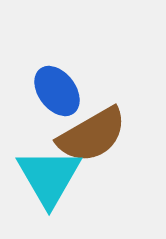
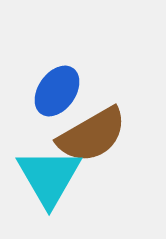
blue ellipse: rotated 72 degrees clockwise
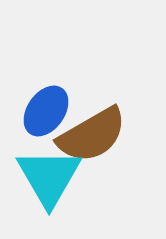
blue ellipse: moved 11 px left, 20 px down
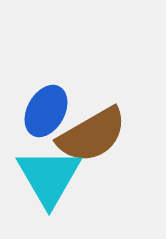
blue ellipse: rotated 6 degrees counterclockwise
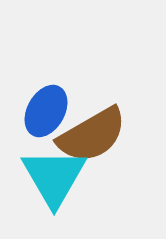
cyan triangle: moved 5 px right
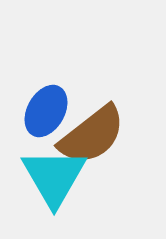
brown semicircle: rotated 8 degrees counterclockwise
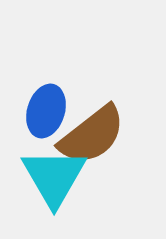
blue ellipse: rotated 12 degrees counterclockwise
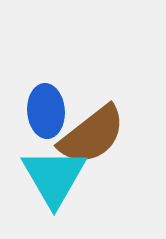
blue ellipse: rotated 21 degrees counterclockwise
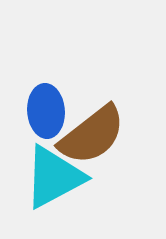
cyan triangle: rotated 32 degrees clockwise
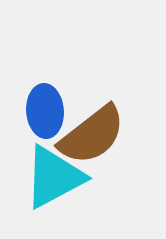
blue ellipse: moved 1 px left
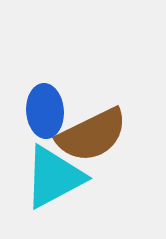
brown semicircle: rotated 12 degrees clockwise
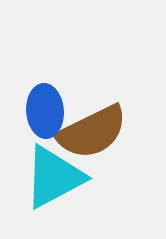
brown semicircle: moved 3 px up
